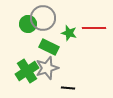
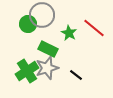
gray circle: moved 1 px left, 3 px up
red line: rotated 40 degrees clockwise
green star: rotated 14 degrees clockwise
green rectangle: moved 1 px left, 2 px down
black line: moved 8 px right, 13 px up; rotated 32 degrees clockwise
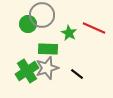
red line: rotated 15 degrees counterclockwise
green rectangle: rotated 24 degrees counterclockwise
black line: moved 1 px right, 1 px up
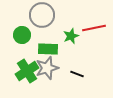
green circle: moved 6 px left, 11 px down
red line: rotated 35 degrees counterclockwise
green star: moved 2 px right, 3 px down; rotated 21 degrees clockwise
black line: rotated 16 degrees counterclockwise
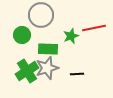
gray circle: moved 1 px left
black line: rotated 24 degrees counterclockwise
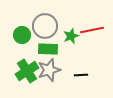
gray circle: moved 4 px right, 11 px down
red line: moved 2 px left, 2 px down
gray star: moved 2 px right, 2 px down
black line: moved 4 px right, 1 px down
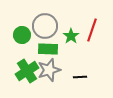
red line: rotated 60 degrees counterclockwise
green star: rotated 14 degrees counterclockwise
black line: moved 1 px left, 2 px down
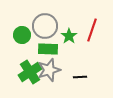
green star: moved 2 px left
green cross: moved 3 px right, 1 px down
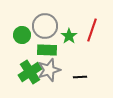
green rectangle: moved 1 px left, 1 px down
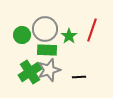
gray circle: moved 3 px down
black line: moved 1 px left
